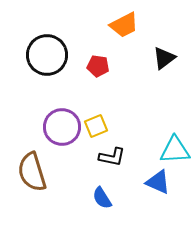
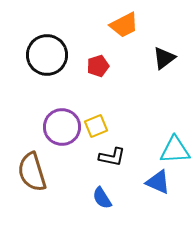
red pentagon: rotated 25 degrees counterclockwise
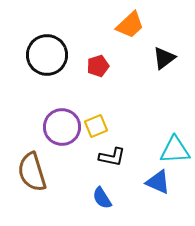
orange trapezoid: moved 6 px right; rotated 16 degrees counterclockwise
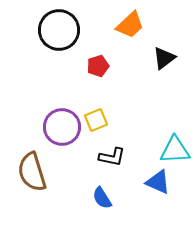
black circle: moved 12 px right, 25 px up
yellow square: moved 6 px up
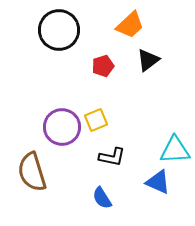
black triangle: moved 16 px left, 2 px down
red pentagon: moved 5 px right
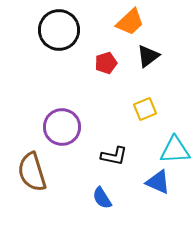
orange trapezoid: moved 3 px up
black triangle: moved 4 px up
red pentagon: moved 3 px right, 3 px up
yellow square: moved 49 px right, 11 px up
black L-shape: moved 2 px right, 1 px up
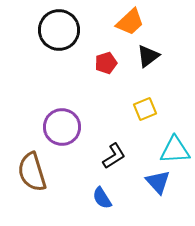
black L-shape: rotated 44 degrees counterclockwise
blue triangle: rotated 24 degrees clockwise
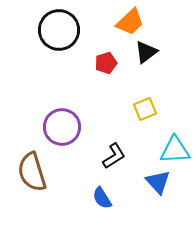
black triangle: moved 2 px left, 4 px up
